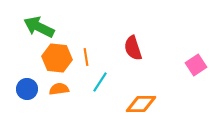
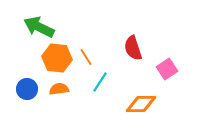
orange line: rotated 24 degrees counterclockwise
pink square: moved 29 px left, 4 px down
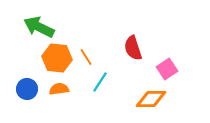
orange diamond: moved 10 px right, 5 px up
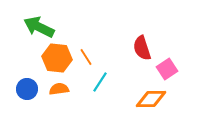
red semicircle: moved 9 px right
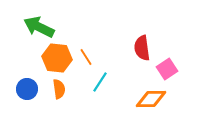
red semicircle: rotated 10 degrees clockwise
orange semicircle: rotated 90 degrees clockwise
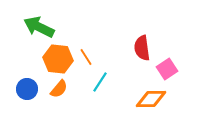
orange hexagon: moved 1 px right, 1 px down
orange semicircle: rotated 48 degrees clockwise
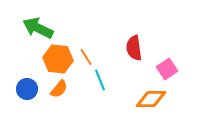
green arrow: moved 1 px left, 1 px down
red semicircle: moved 8 px left
cyan line: moved 2 px up; rotated 55 degrees counterclockwise
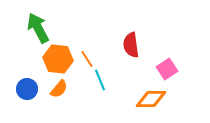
green arrow: rotated 36 degrees clockwise
red semicircle: moved 3 px left, 3 px up
orange line: moved 1 px right, 2 px down
